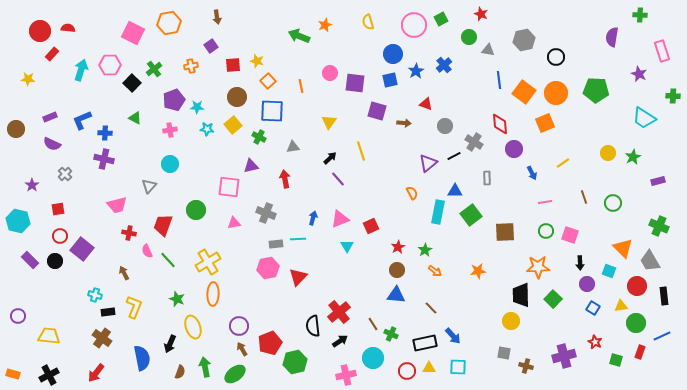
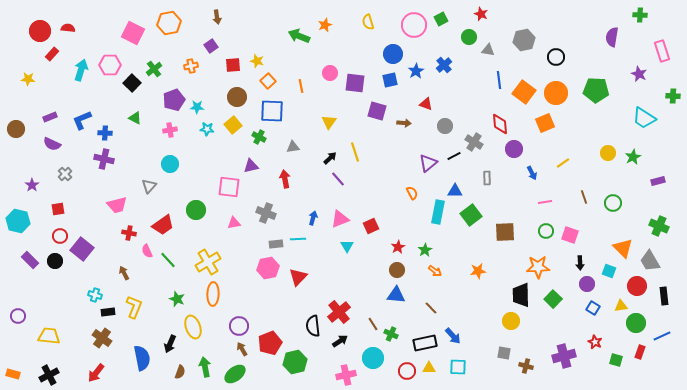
yellow line at (361, 151): moved 6 px left, 1 px down
red trapezoid at (163, 225): rotated 145 degrees counterclockwise
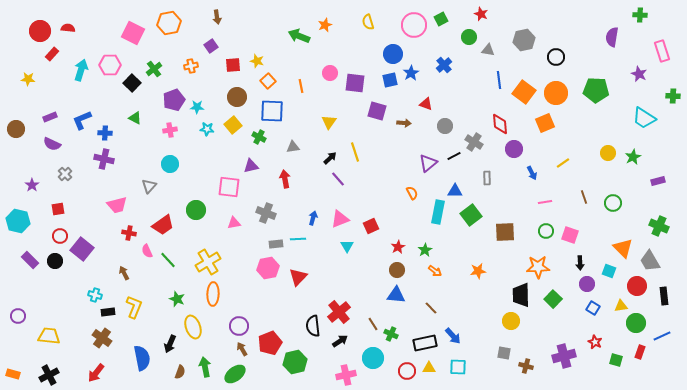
blue star at (416, 71): moved 5 px left, 2 px down
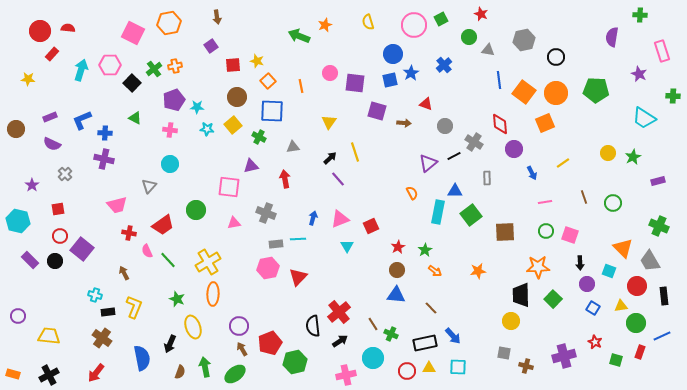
orange cross at (191, 66): moved 16 px left
pink cross at (170, 130): rotated 16 degrees clockwise
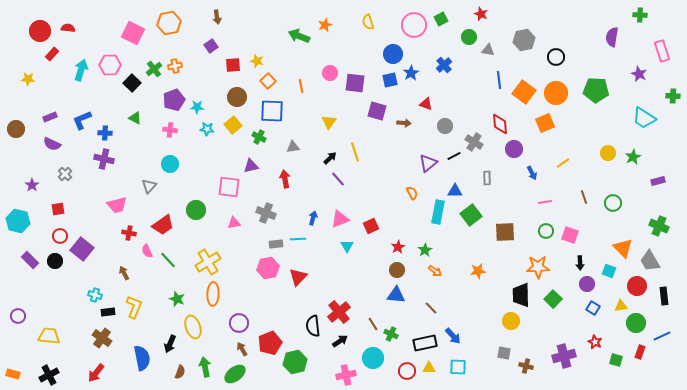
purple circle at (239, 326): moved 3 px up
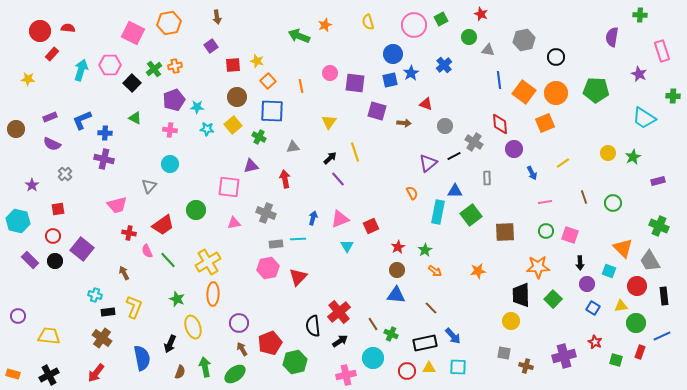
red circle at (60, 236): moved 7 px left
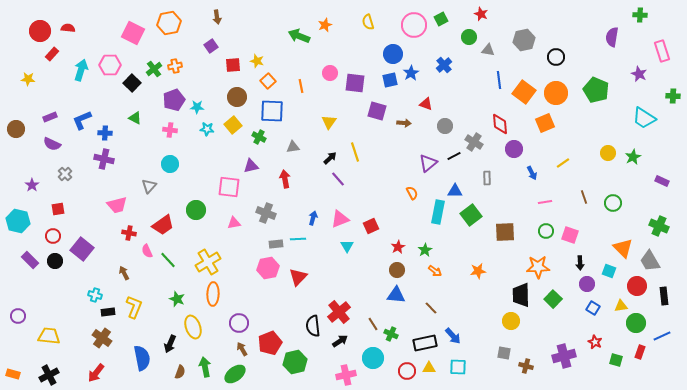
green pentagon at (596, 90): rotated 20 degrees clockwise
purple rectangle at (658, 181): moved 4 px right; rotated 40 degrees clockwise
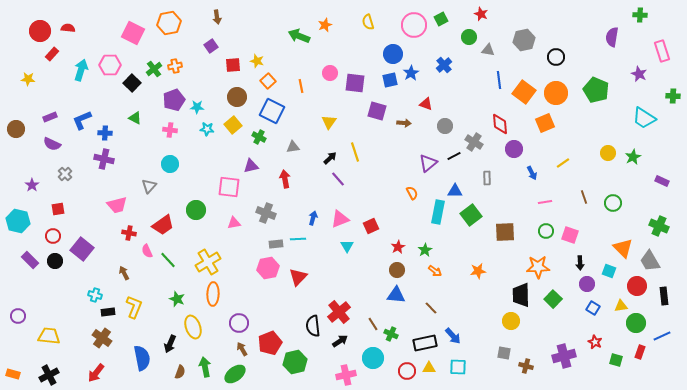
blue square at (272, 111): rotated 25 degrees clockwise
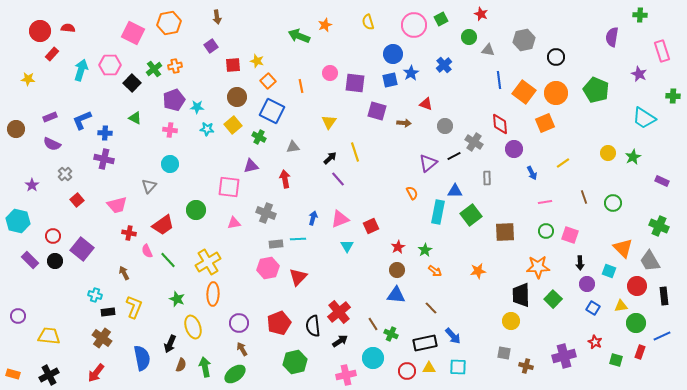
red square at (58, 209): moved 19 px right, 9 px up; rotated 32 degrees counterclockwise
red pentagon at (270, 343): moved 9 px right, 20 px up
brown semicircle at (180, 372): moved 1 px right, 7 px up
